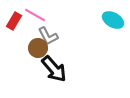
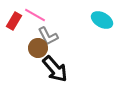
cyan ellipse: moved 11 px left
black arrow: moved 1 px right
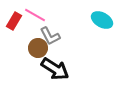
gray L-shape: moved 2 px right
black arrow: rotated 16 degrees counterclockwise
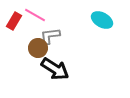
gray L-shape: rotated 110 degrees clockwise
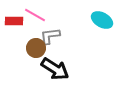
red rectangle: rotated 60 degrees clockwise
brown circle: moved 2 px left
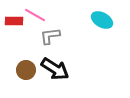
brown circle: moved 10 px left, 22 px down
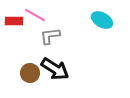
brown circle: moved 4 px right, 3 px down
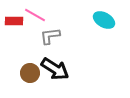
cyan ellipse: moved 2 px right
